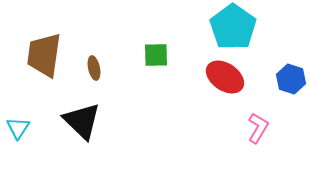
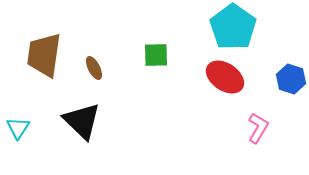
brown ellipse: rotated 15 degrees counterclockwise
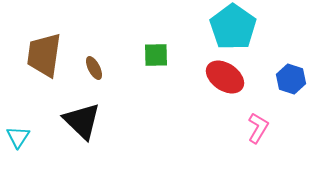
cyan triangle: moved 9 px down
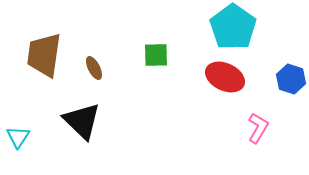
red ellipse: rotated 9 degrees counterclockwise
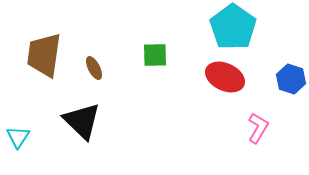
green square: moved 1 px left
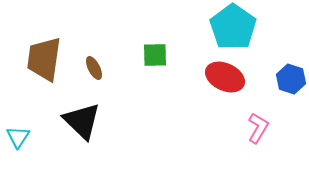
brown trapezoid: moved 4 px down
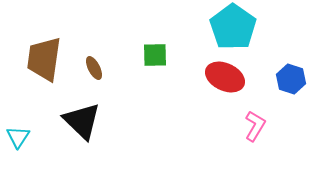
pink L-shape: moved 3 px left, 2 px up
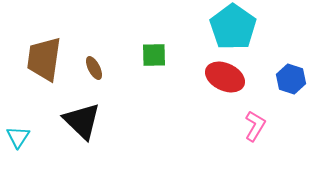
green square: moved 1 px left
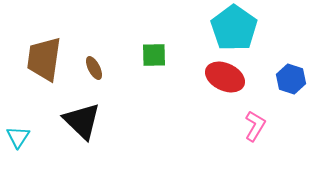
cyan pentagon: moved 1 px right, 1 px down
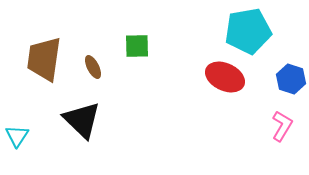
cyan pentagon: moved 14 px right, 3 px down; rotated 27 degrees clockwise
green square: moved 17 px left, 9 px up
brown ellipse: moved 1 px left, 1 px up
black triangle: moved 1 px up
pink L-shape: moved 27 px right
cyan triangle: moved 1 px left, 1 px up
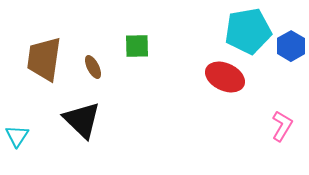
blue hexagon: moved 33 px up; rotated 12 degrees clockwise
